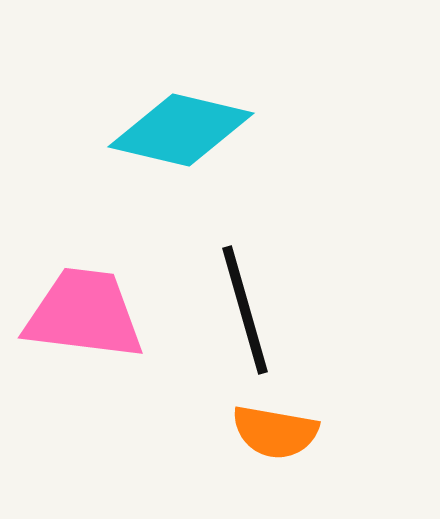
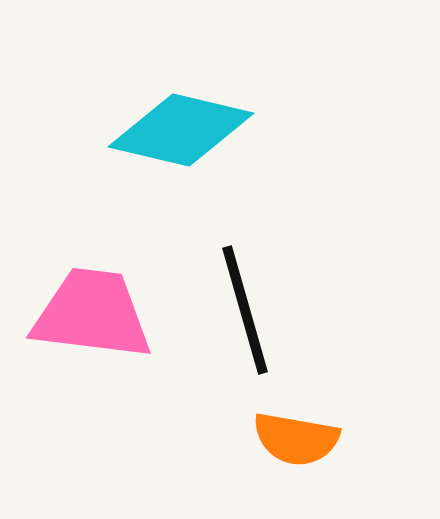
pink trapezoid: moved 8 px right
orange semicircle: moved 21 px right, 7 px down
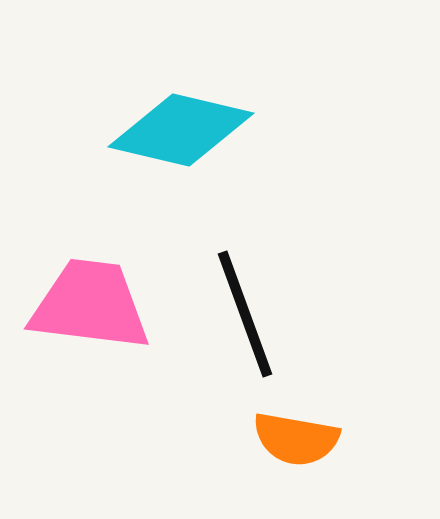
black line: moved 4 px down; rotated 4 degrees counterclockwise
pink trapezoid: moved 2 px left, 9 px up
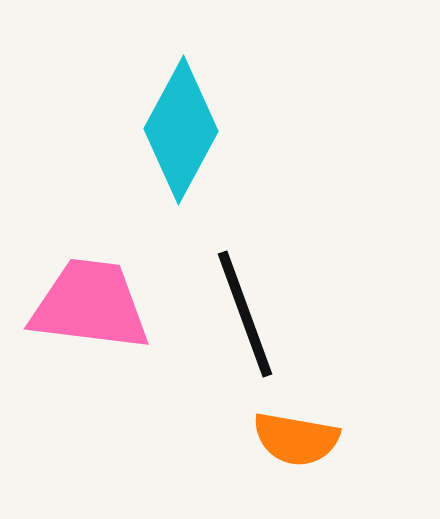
cyan diamond: rotated 75 degrees counterclockwise
